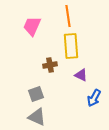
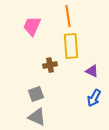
purple triangle: moved 11 px right, 4 px up
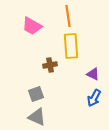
pink trapezoid: rotated 85 degrees counterclockwise
purple triangle: moved 1 px right, 3 px down
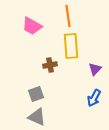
purple triangle: moved 2 px right, 5 px up; rotated 48 degrees clockwise
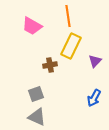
yellow rectangle: rotated 30 degrees clockwise
purple triangle: moved 8 px up
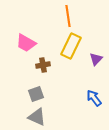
pink trapezoid: moved 6 px left, 17 px down
purple triangle: moved 1 px right, 2 px up
brown cross: moved 7 px left
blue arrow: rotated 114 degrees clockwise
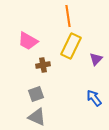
pink trapezoid: moved 2 px right, 2 px up
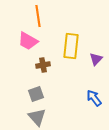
orange line: moved 30 px left
yellow rectangle: rotated 20 degrees counterclockwise
gray triangle: rotated 24 degrees clockwise
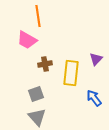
pink trapezoid: moved 1 px left, 1 px up
yellow rectangle: moved 27 px down
brown cross: moved 2 px right, 1 px up
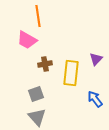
blue arrow: moved 1 px right, 1 px down
